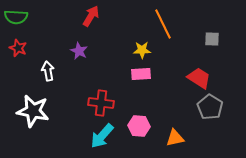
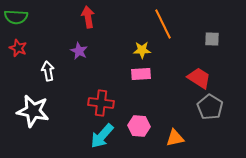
red arrow: moved 3 px left, 1 px down; rotated 40 degrees counterclockwise
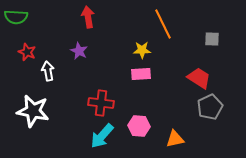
red star: moved 9 px right, 4 px down
gray pentagon: rotated 15 degrees clockwise
orange triangle: moved 1 px down
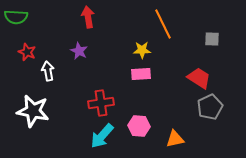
red cross: rotated 15 degrees counterclockwise
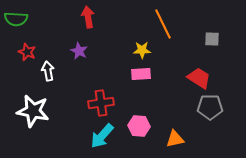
green semicircle: moved 2 px down
gray pentagon: rotated 25 degrees clockwise
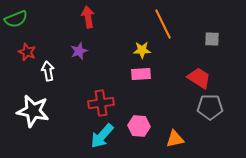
green semicircle: rotated 25 degrees counterclockwise
purple star: rotated 24 degrees clockwise
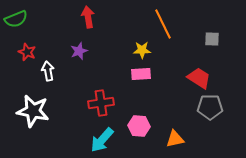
cyan arrow: moved 4 px down
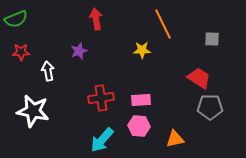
red arrow: moved 8 px right, 2 px down
red star: moved 6 px left; rotated 24 degrees counterclockwise
pink rectangle: moved 26 px down
red cross: moved 5 px up
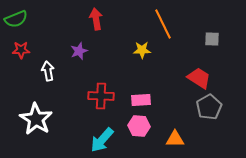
red star: moved 2 px up
red cross: moved 2 px up; rotated 10 degrees clockwise
gray pentagon: moved 1 px left; rotated 30 degrees counterclockwise
white star: moved 3 px right, 8 px down; rotated 20 degrees clockwise
orange triangle: rotated 12 degrees clockwise
